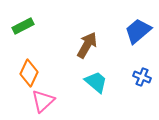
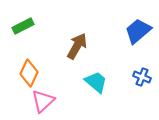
brown arrow: moved 10 px left, 1 px down
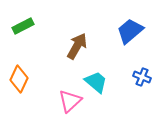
blue trapezoid: moved 8 px left
orange diamond: moved 10 px left, 6 px down
pink triangle: moved 27 px right
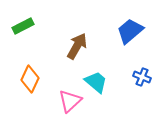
orange diamond: moved 11 px right
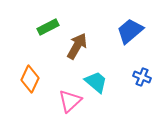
green rectangle: moved 25 px right, 1 px down
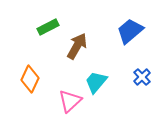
blue cross: rotated 24 degrees clockwise
cyan trapezoid: rotated 90 degrees counterclockwise
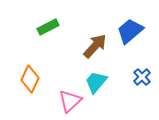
brown arrow: moved 18 px right; rotated 12 degrees clockwise
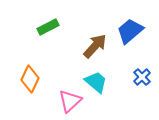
cyan trapezoid: rotated 90 degrees clockwise
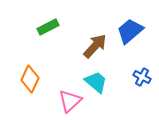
blue cross: rotated 18 degrees counterclockwise
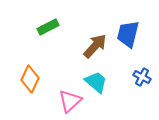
blue trapezoid: moved 2 px left, 3 px down; rotated 36 degrees counterclockwise
